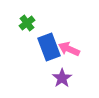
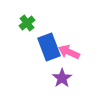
pink arrow: moved 3 px down
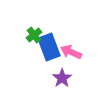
green cross: moved 7 px right, 12 px down
pink arrow: moved 2 px right
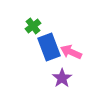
green cross: moved 1 px left, 9 px up
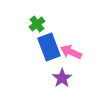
green cross: moved 4 px right, 2 px up
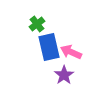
blue rectangle: rotated 8 degrees clockwise
purple star: moved 2 px right, 3 px up
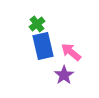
blue rectangle: moved 6 px left, 1 px up
pink arrow: rotated 15 degrees clockwise
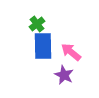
blue rectangle: rotated 12 degrees clockwise
purple star: rotated 12 degrees counterclockwise
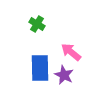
green cross: rotated 21 degrees counterclockwise
blue rectangle: moved 3 px left, 22 px down
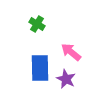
purple star: moved 2 px right, 4 px down
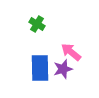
purple star: moved 3 px left, 10 px up; rotated 30 degrees clockwise
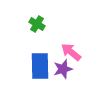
blue rectangle: moved 2 px up
